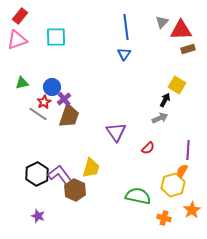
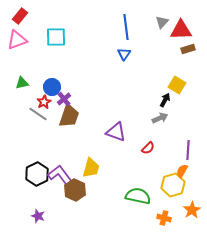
purple triangle: rotated 35 degrees counterclockwise
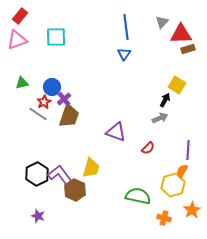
red triangle: moved 4 px down
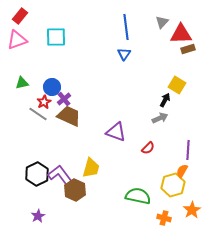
brown trapezoid: rotated 85 degrees counterclockwise
purple star: rotated 24 degrees clockwise
